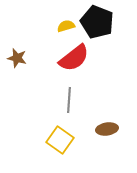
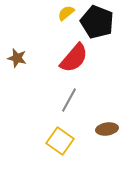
yellow semicircle: moved 13 px up; rotated 24 degrees counterclockwise
red semicircle: rotated 12 degrees counterclockwise
gray line: rotated 25 degrees clockwise
yellow square: moved 1 px down
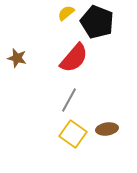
yellow square: moved 13 px right, 7 px up
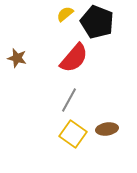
yellow semicircle: moved 1 px left, 1 px down
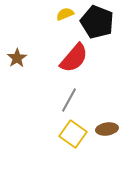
yellow semicircle: rotated 18 degrees clockwise
brown star: rotated 24 degrees clockwise
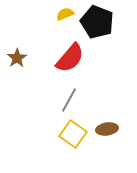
red semicircle: moved 4 px left
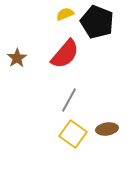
red semicircle: moved 5 px left, 4 px up
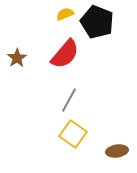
brown ellipse: moved 10 px right, 22 px down
